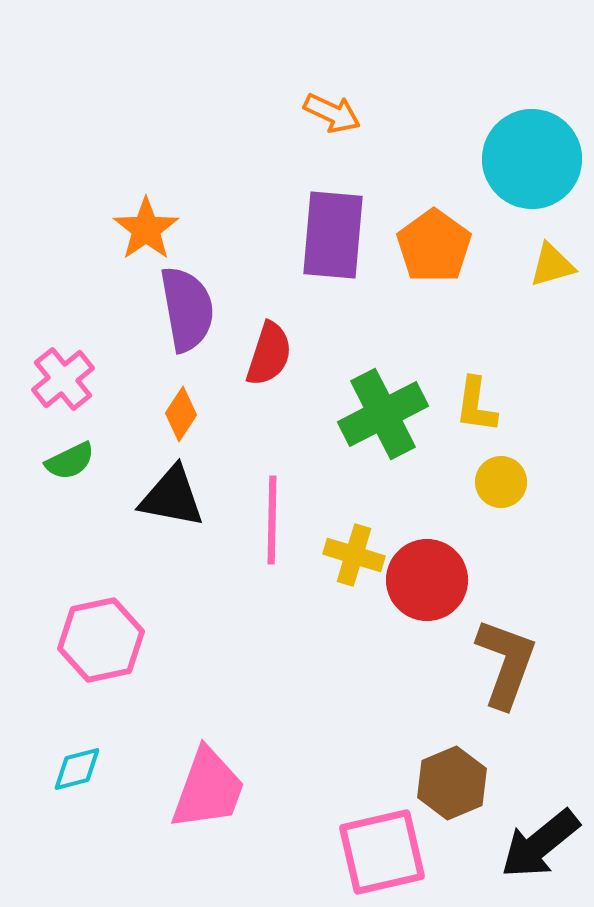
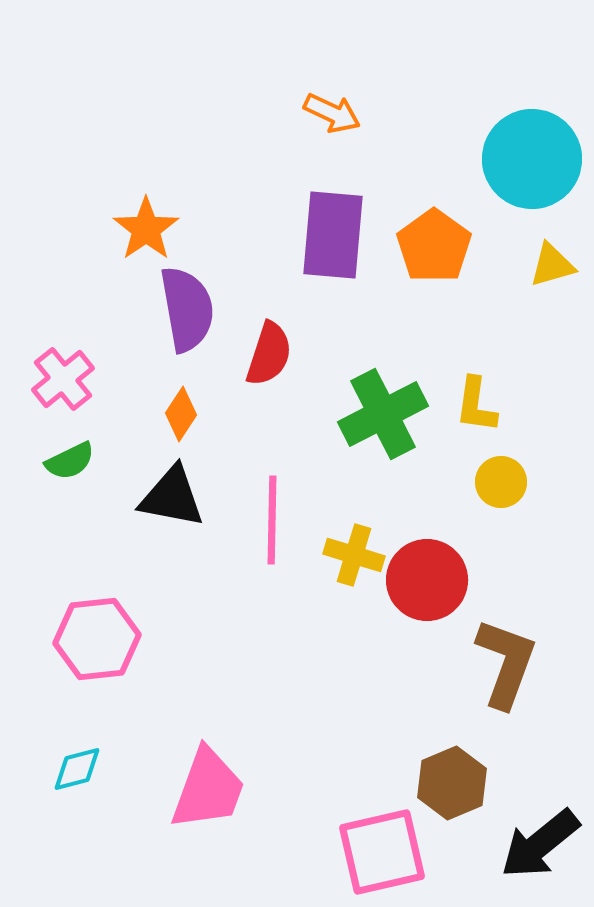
pink hexagon: moved 4 px left, 1 px up; rotated 6 degrees clockwise
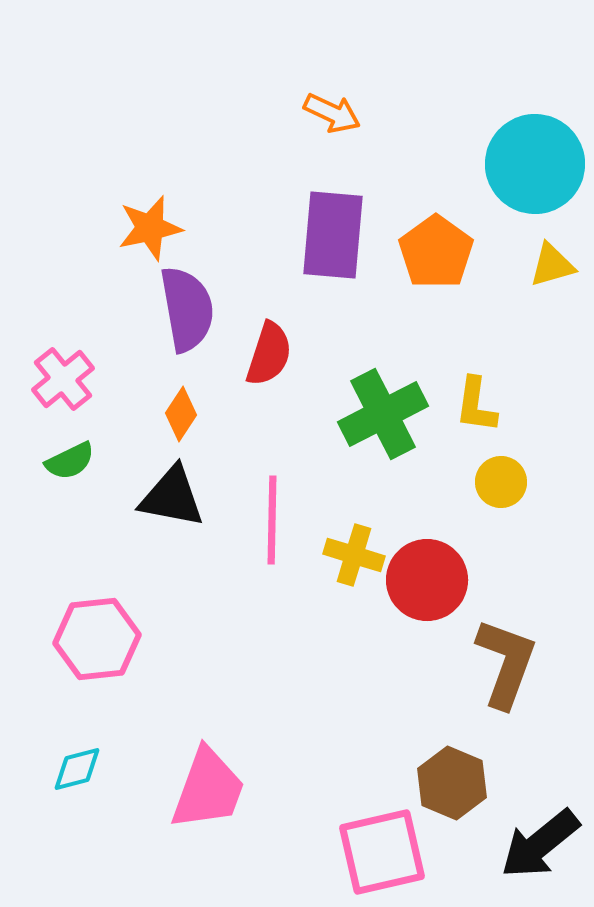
cyan circle: moved 3 px right, 5 px down
orange star: moved 4 px right, 1 px up; rotated 22 degrees clockwise
orange pentagon: moved 2 px right, 6 px down
brown hexagon: rotated 14 degrees counterclockwise
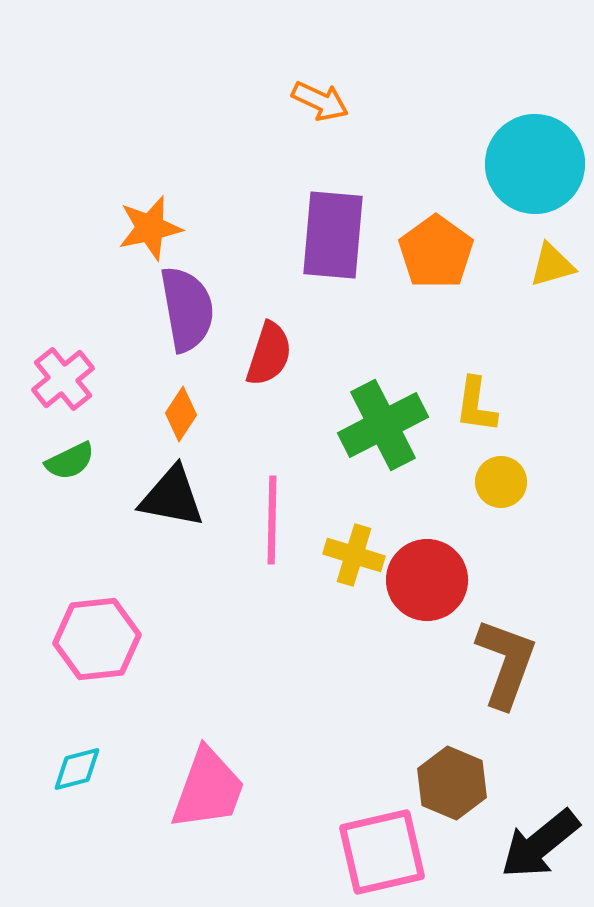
orange arrow: moved 12 px left, 12 px up
green cross: moved 11 px down
